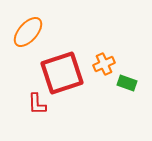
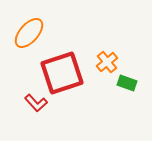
orange ellipse: moved 1 px right, 1 px down
orange cross: moved 3 px right, 2 px up; rotated 15 degrees counterclockwise
red L-shape: moved 1 px left, 1 px up; rotated 40 degrees counterclockwise
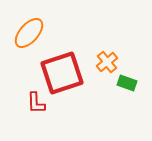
red L-shape: rotated 40 degrees clockwise
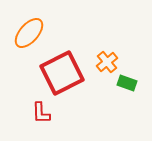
red square: rotated 9 degrees counterclockwise
red L-shape: moved 5 px right, 10 px down
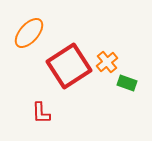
red square: moved 7 px right, 7 px up; rotated 6 degrees counterclockwise
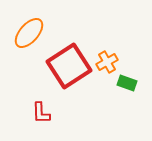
orange cross: rotated 10 degrees clockwise
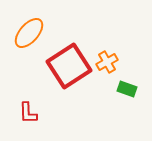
green rectangle: moved 6 px down
red L-shape: moved 13 px left
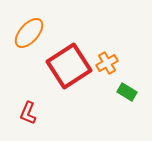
orange cross: moved 1 px down
green rectangle: moved 3 px down; rotated 12 degrees clockwise
red L-shape: rotated 25 degrees clockwise
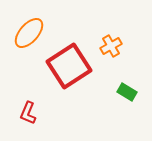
orange cross: moved 4 px right, 17 px up
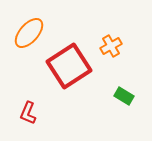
green rectangle: moved 3 px left, 4 px down
